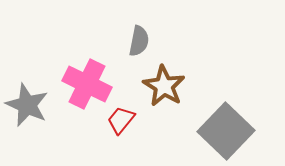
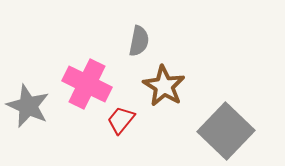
gray star: moved 1 px right, 1 px down
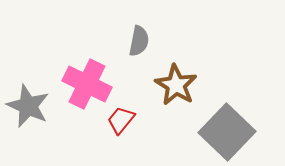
brown star: moved 12 px right, 1 px up
gray square: moved 1 px right, 1 px down
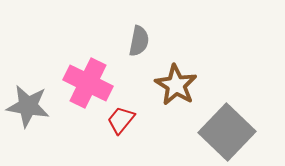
pink cross: moved 1 px right, 1 px up
gray star: rotated 15 degrees counterclockwise
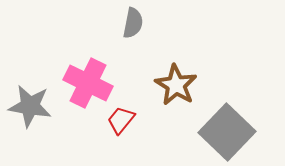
gray semicircle: moved 6 px left, 18 px up
gray star: moved 2 px right
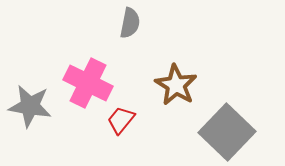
gray semicircle: moved 3 px left
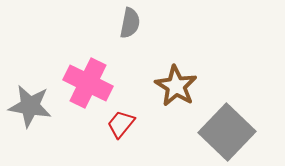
brown star: moved 1 px down
red trapezoid: moved 4 px down
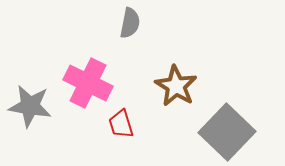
red trapezoid: rotated 56 degrees counterclockwise
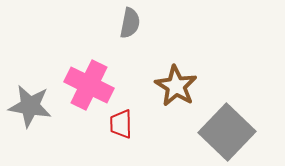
pink cross: moved 1 px right, 2 px down
red trapezoid: rotated 16 degrees clockwise
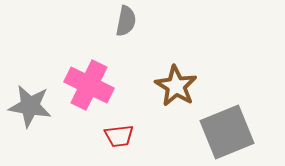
gray semicircle: moved 4 px left, 2 px up
red trapezoid: moved 2 px left, 12 px down; rotated 96 degrees counterclockwise
gray square: rotated 24 degrees clockwise
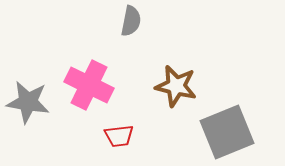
gray semicircle: moved 5 px right
brown star: rotated 18 degrees counterclockwise
gray star: moved 2 px left, 4 px up
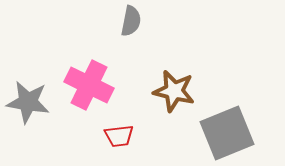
brown star: moved 2 px left, 5 px down
gray square: moved 1 px down
